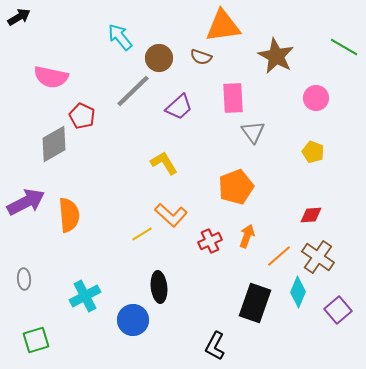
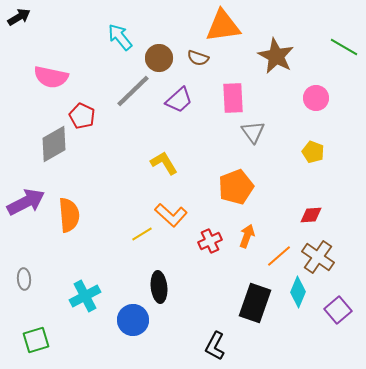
brown semicircle: moved 3 px left, 1 px down
purple trapezoid: moved 7 px up
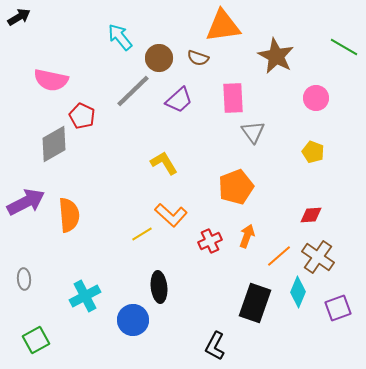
pink semicircle: moved 3 px down
purple square: moved 2 px up; rotated 20 degrees clockwise
green square: rotated 12 degrees counterclockwise
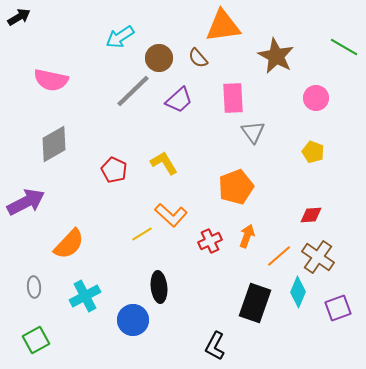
cyan arrow: rotated 84 degrees counterclockwise
brown semicircle: rotated 30 degrees clockwise
red pentagon: moved 32 px right, 54 px down
orange semicircle: moved 29 px down; rotated 48 degrees clockwise
gray ellipse: moved 10 px right, 8 px down
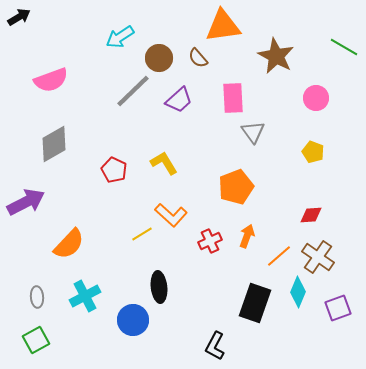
pink semicircle: rotated 32 degrees counterclockwise
gray ellipse: moved 3 px right, 10 px down
